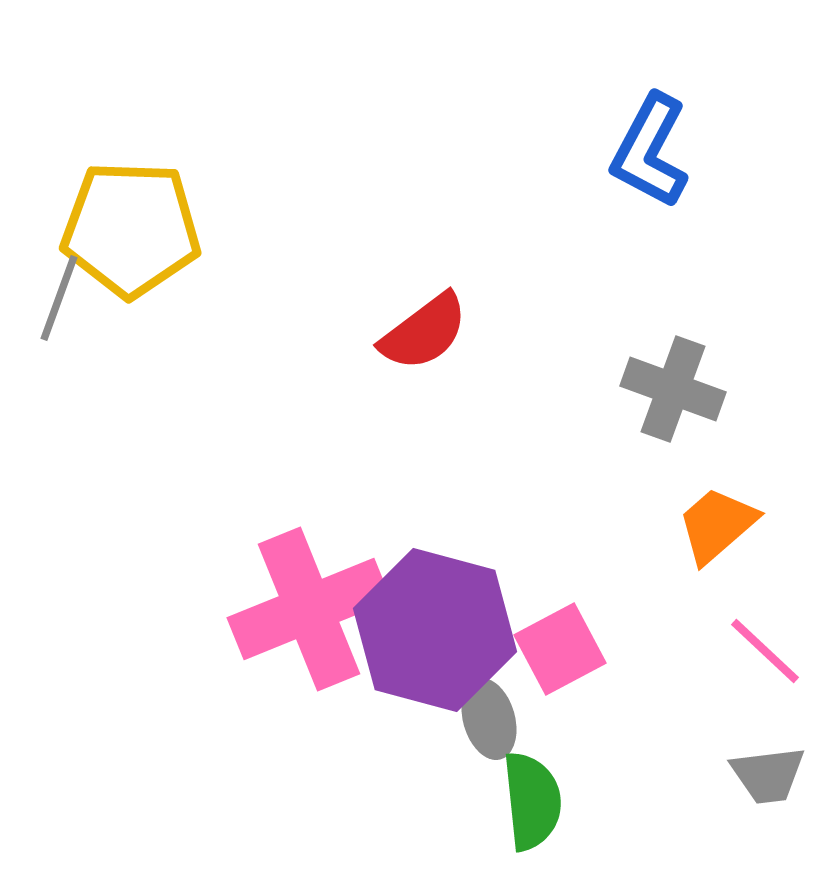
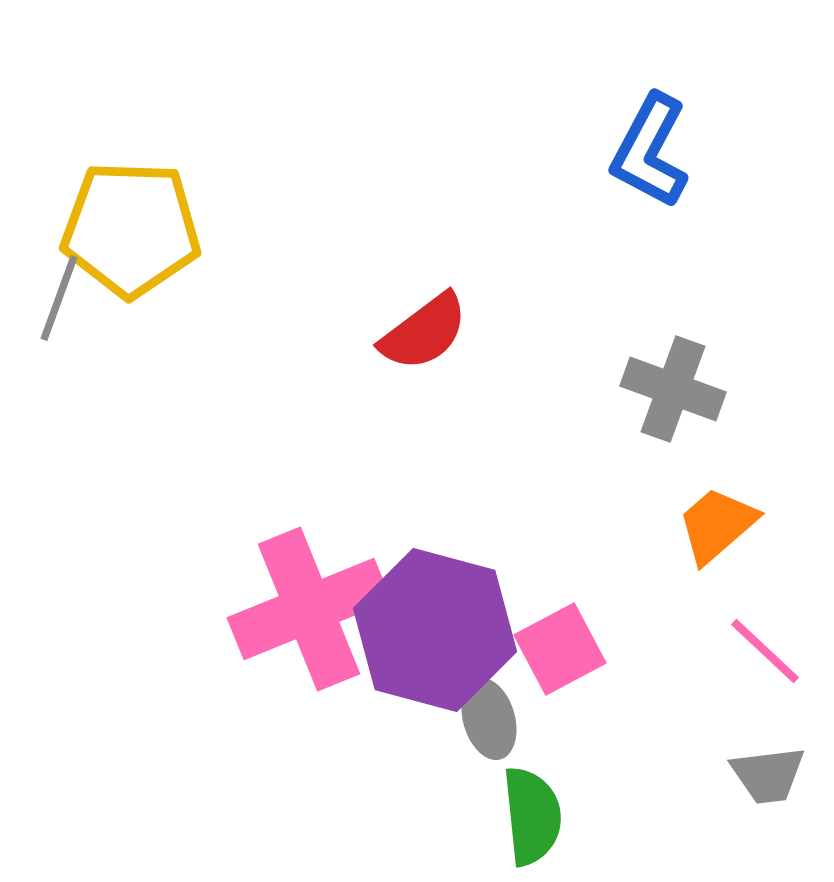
green semicircle: moved 15 px down
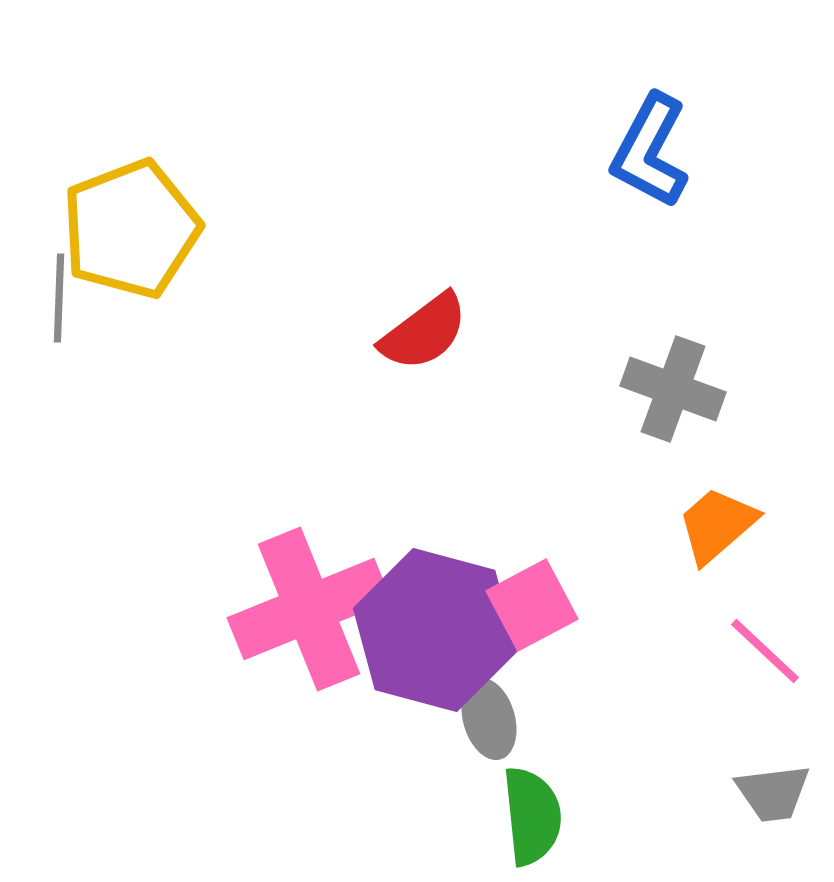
yellow pentagon: rotated 23 degrees counterclockwise
gray line: rotated 18 degrees counterclockwise
pink square: moved 28 px left, 44 px up
gray trapezoid: moved 5 px right, 18 px down
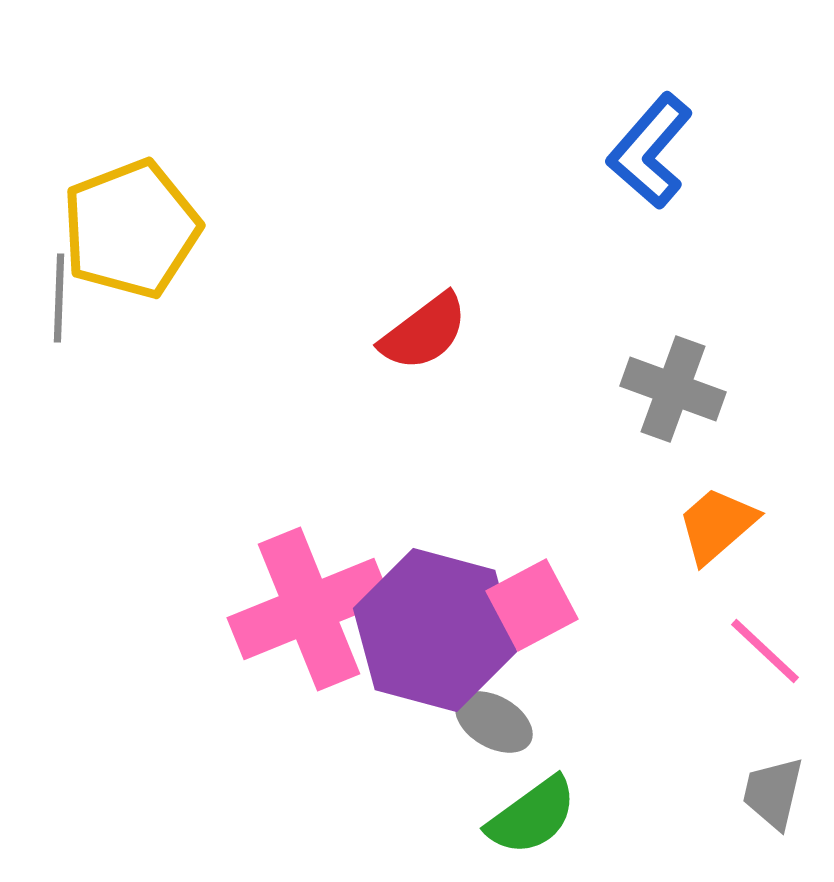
blue L-shape: rotated 13 degrees clockwise
gray ellipse: moved 5 px right, 3 px down; rotated 44 degrees counterclockwise
gray trapezoid: rotated 110 degrees clockwise
green semicircle: rotated 60 degrees clockwise
